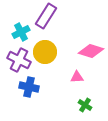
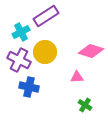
purple rectangle: rotated 25 degrees clockwise
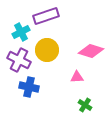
purple rectangle: rotated 15 degrees clockwise
yellow circle: moved 2 px right, 2 px up
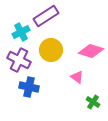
purple rectangle: rotated 15 degrees counterclockwise
yellow circle: moved 4 px right
pink triangle: rotated 40 degrees clockwise
green cross: moved 8 px right, 3 px up
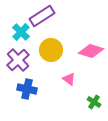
purple rectangle: moved 4 px left
cyan cross: rotated 18 degrees counterclockwise
purple cross: moved 1 px left; rotated 20 degrees clockwise
pink triangle: moved 8 px left, 2 px down
blue cross: moved 2 px left, 2 px down
green cross: moved 1 px right
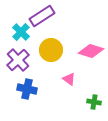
green cross: rotated 24 degrees counterclockwise
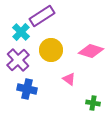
green cross: moved 1 px left, 1 px down
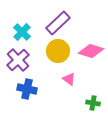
purple rectangle: moved 16 px right, 7 px down; rotated 10 degrees counterclockwise
cyan cross: moved 1 px right
yellow circle: moved 7 px right, 1 px down
